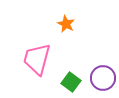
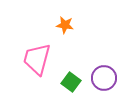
orange star: moved 1 px left, 1 px down; rotated 18 degrees counterclockwise
purple circle: moved 1 px right
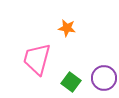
orange star: moved 2 px right, 3 px down
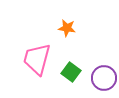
green square: moved 10 px up
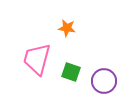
green square: rotated 18 degrees counterclockwise
purple circle: moved 3 px down
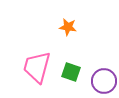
orange star: moved 1 px right, 1 px up
pink trapezoid: moved 8 px down
